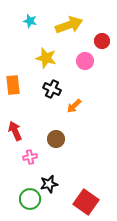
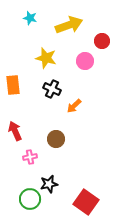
cyan star: moved 3 px up
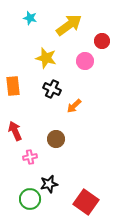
yellow arrow: rotated 16 degrees counterclockwise
orange rectangle: moved 1 px down
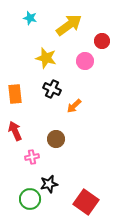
orange rectangle: moved 2 px right, 8 px down
pink cross: moved 2 px right
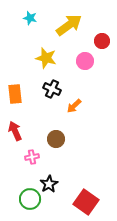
black star: rotated 18 degrees counterclockwise
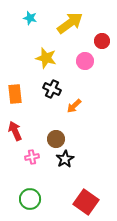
yellow arrow: moved 1 px right, 2 px up
black star: moved 16 px right, 25 px up
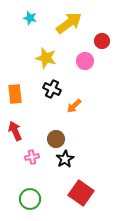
yellow arrow: moved 1 px left
red square: moved 5 px left, 9 px up
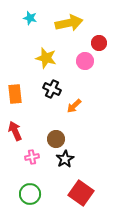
yellow arrow: rotated 24 degrees clockwise
red circle: moved 3 px left, 2 px down
green circle: moved 5 px up
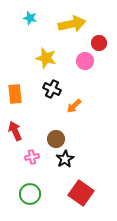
yellow arrow: moved 3 px right, 1 px down
